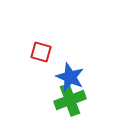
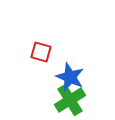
green cross: rotated 12 degrees counterclockwise
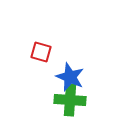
green cross: rotated 36 degrees clockwise
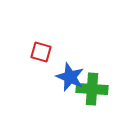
green cross: moved 22 px right, 11 px up
